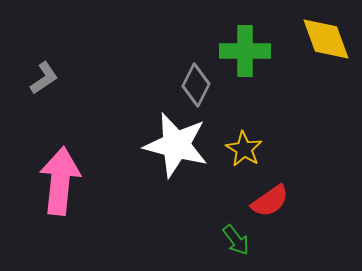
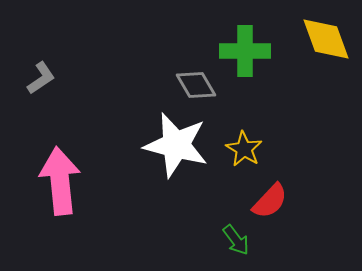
gray L-shape: moved 3 px left
gray diamond: rotated 57 degrees counterclockwise
pink arrow: rotated 12 degrees counterclockwise
red semicircle: rotated 12 degrees counterclockwise
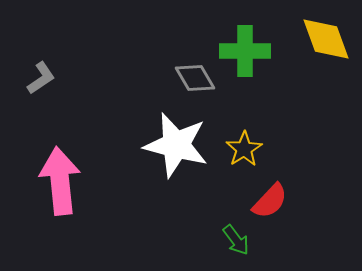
gray diamond: moved 1 px left, 7 px up
yellow star: rotated 9 degrees clockwise
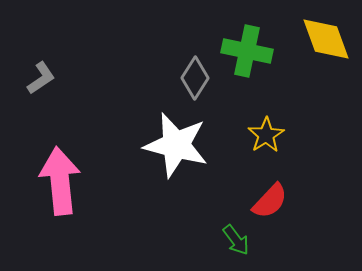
green cross: moved 2 px right; rotated 12 degrees clockwise
gray diamond: rotated 63 degrees clockwise
yellow star: moved 22 px right, 14 px up
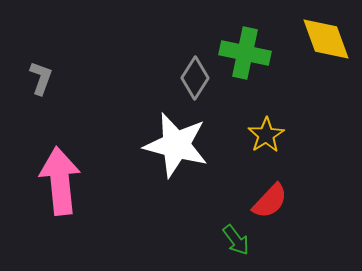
green cross: moved 2 px left, 2 px down
gray L-shape: rotated 36 degrees counterclockwise
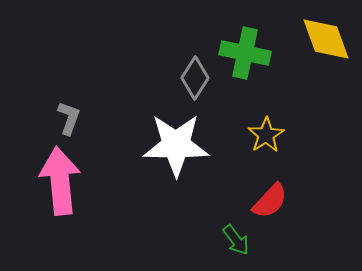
gray L-shape: moved 28 px right, 40 px down
white star: rotated 14 degrees counterclockwise
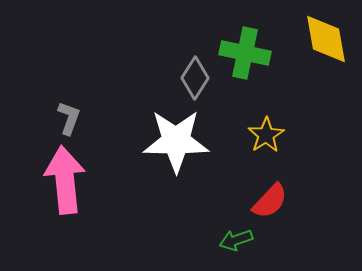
yellow diamond: rotated 10 degrees clockwise
white star: moved 4 px up
pink arrow: moved 5 px right, 1 px up
green arrow: rotated 108 degrees clockwise
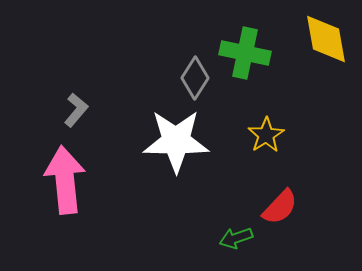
gray L-shape: moved 7 px right, 8 px up; rotated 20 degrees clockwise
red semicircle: moved 10 px right, 6 px down
green arrow: moved 2 px up
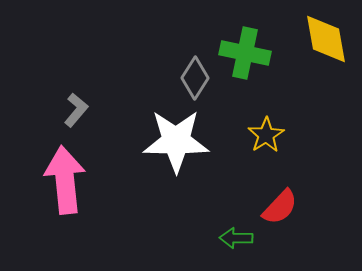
green arrow: rotated 20 degrees clockwise
